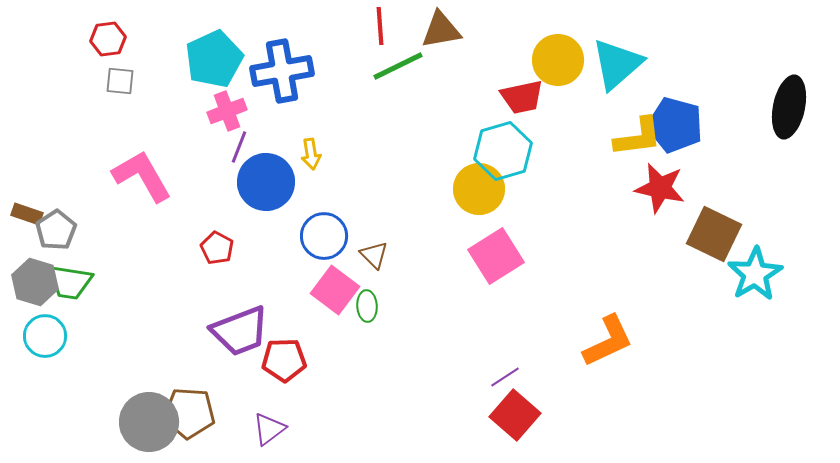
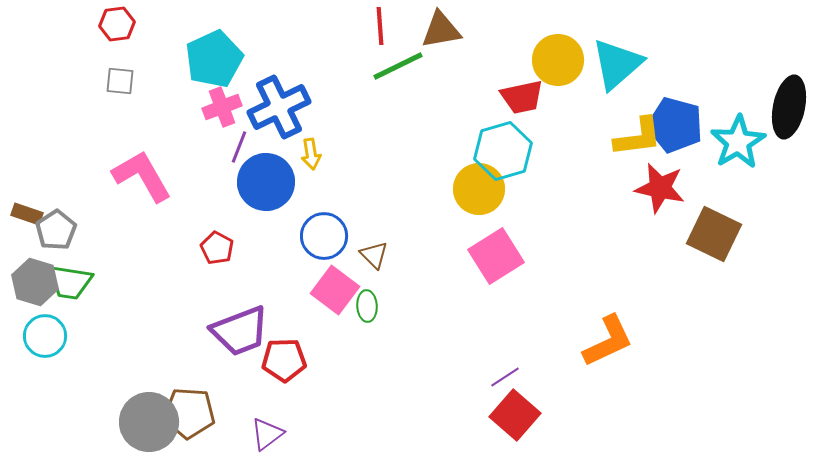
red hexagon at (108, 39): moved 9 px right, 15 px up
blue cross at (282, 71): moved 3 px left, 36 px down; rotated 16 degrees counterclockwise
pink cross at (227, 111): moved 5 px left, 4 px up
cyan star at (755, 274): moved 17 px left, 132 px up
purple triangle at (269, 429): moved 2 px left, 5 px down
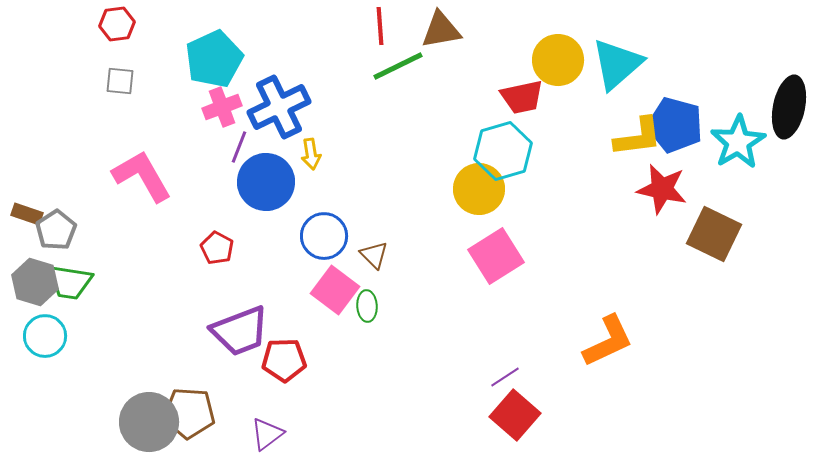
red star at (660, 188): moved 2 px right, 1 px down
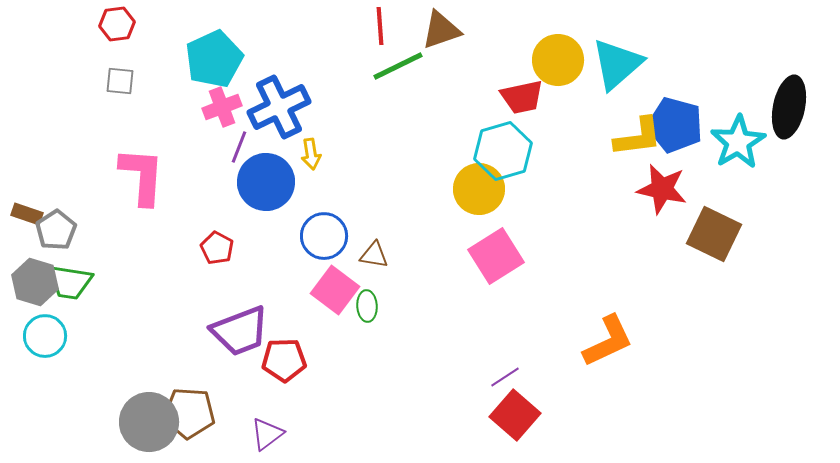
brown triangle at (441, 30): rotated 9 degrees counterclockwise
pink L-shape at (142, 176): rotated 34 degrees clockwise
brown triangle at (374, 255): rotated 36 degrees counterclockwise
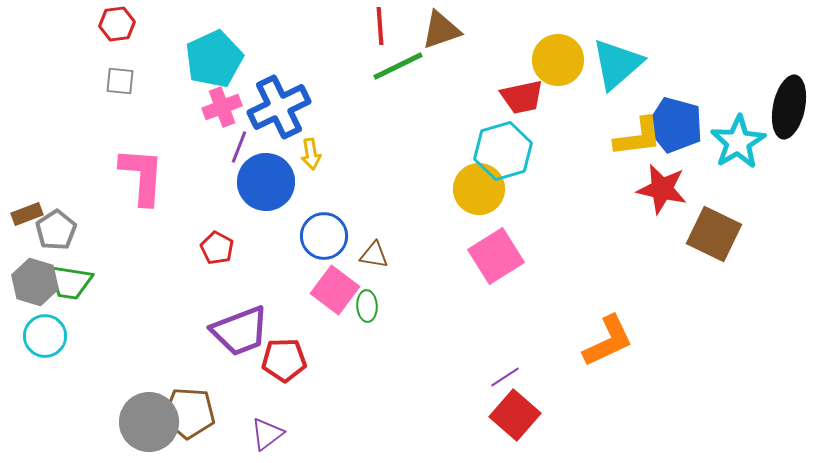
brown rectangle at (27, 214): rotated 40 degrees counterclockwise
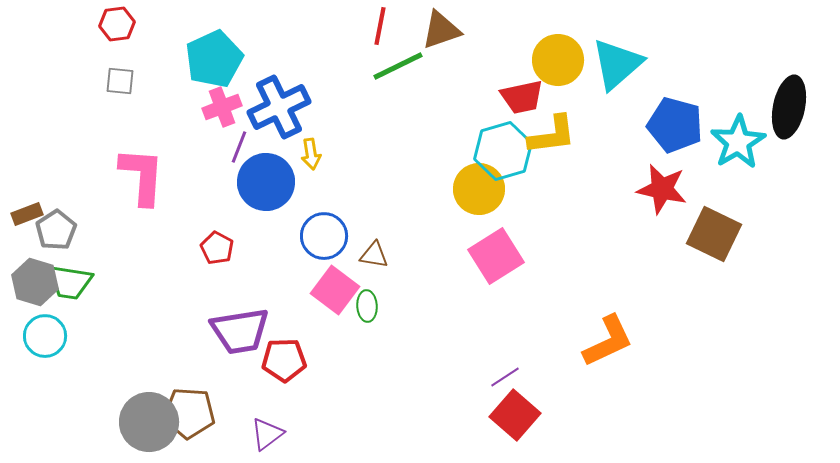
red line at (380, 26): rotated 15 degrees clockwise
yellow L-shape at (638, 137): moved 86 px left, 2 px up
purple trapezoid at (240, 331): rotated 12 degrees clockwise
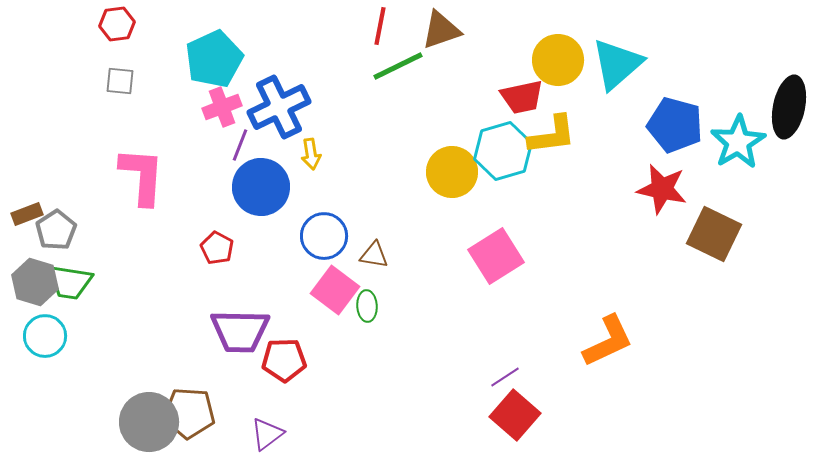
purple line at (239, 147): moved 1 px right, 2 px up
blue circle at (266, 182): moved 5 px left, 5 px down
yellow circle at (479, 189): moved 27 px left, 17 px up
purple trapezoid at (240, 331): rotated 10 degrees clockwise
